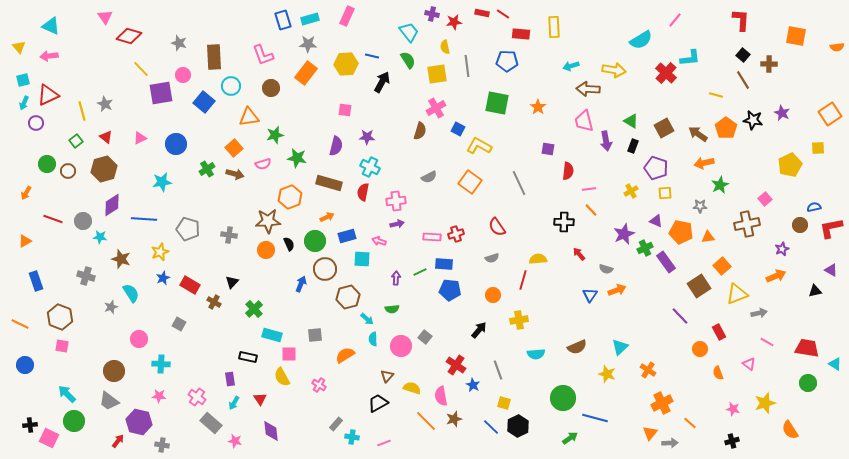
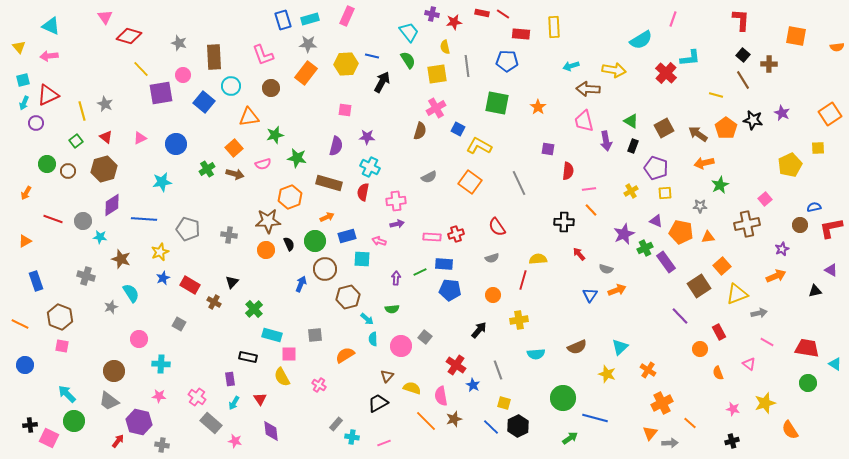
pink line at (675, 20): moved 2 px left, 1 px up; rotated 21 degrees counterclockwise
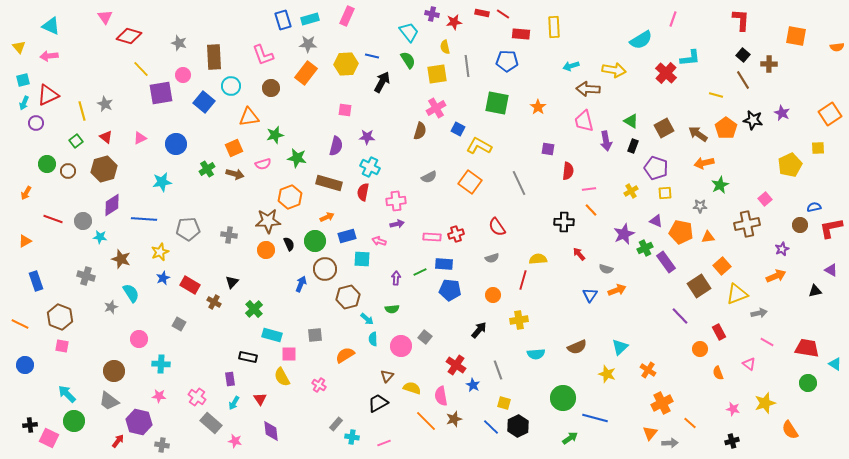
orange square at (234, 148): rotated 18 degrees clockwise
gray pentagon at (188, 229): rotated 20 degrees counterclockwise
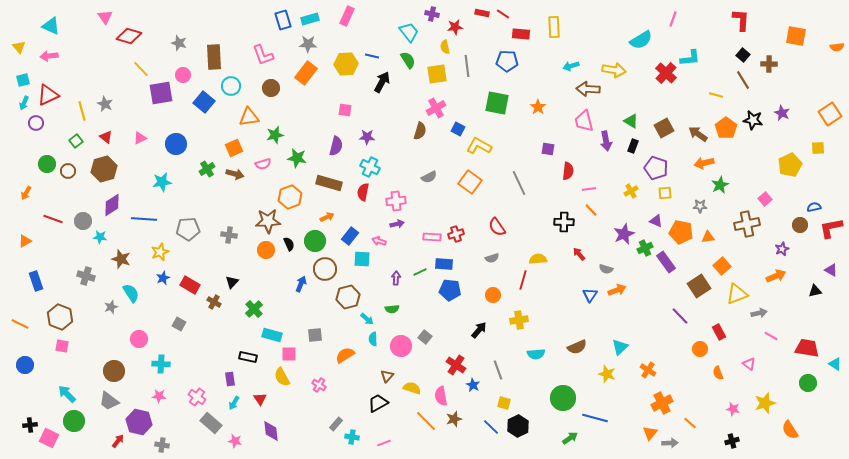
red star at (454, 22): moved 1 px right, 5 px down
blue rectangle at (347, 236): moved 3 px right; rotated 36 degrees counterclockwise
pink line at (767, 342): moved 4 px right, 6 px up
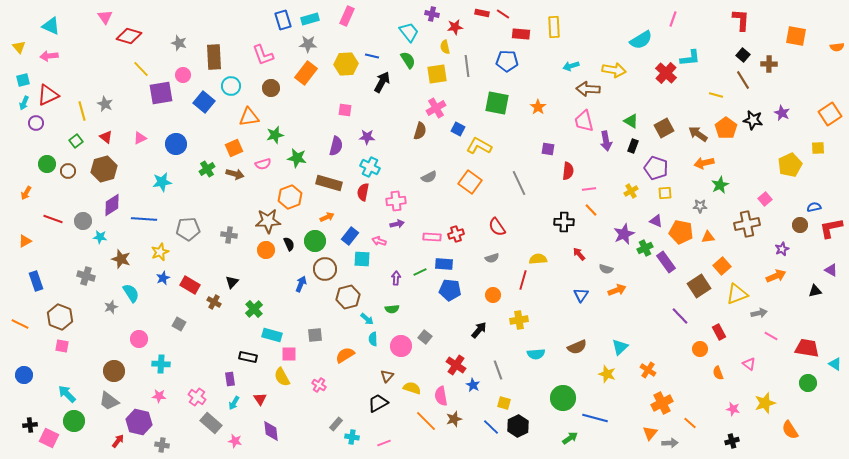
blue triangle at (590, 295): moved 9 px left
blue circle at (25, 365): moved 1 px left, 10 px down
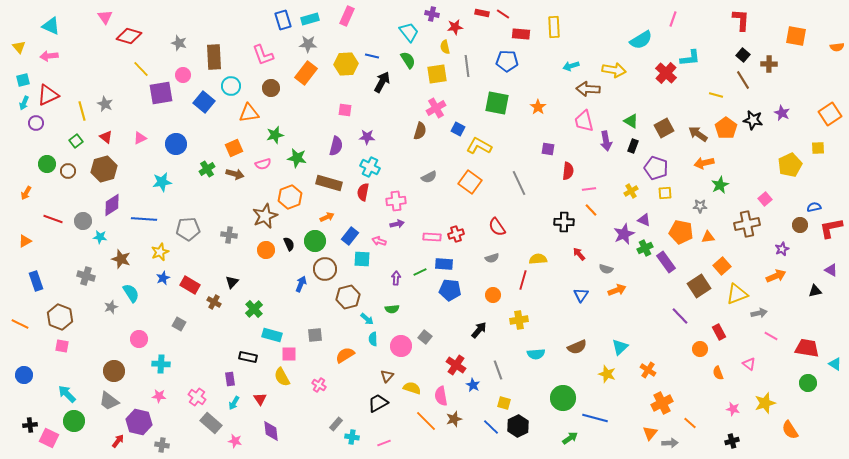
orange triangle at (249, 117): moved 4 px up
brown star at (268, 221): moved 3 px left, 5 px up; rotated 20 degrees counterclockwise
purple triangle at (656, 221): moved 12 px left, 1 px up
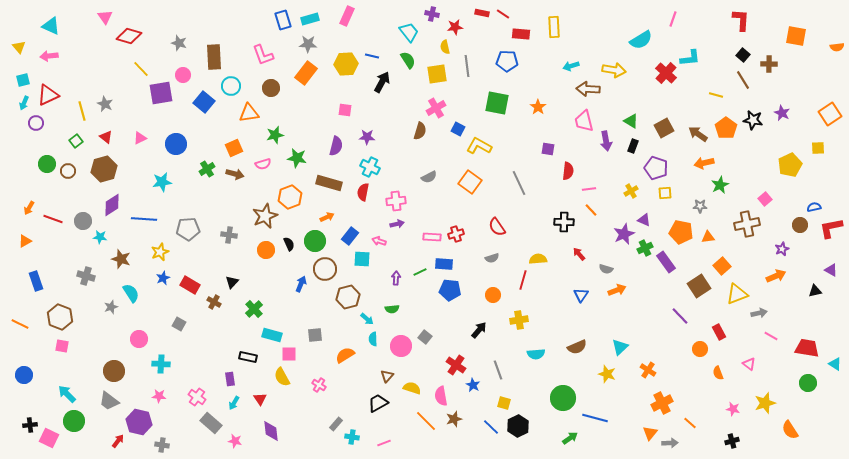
orange arrow at (26, 193): moved 3 px right, 15 px down
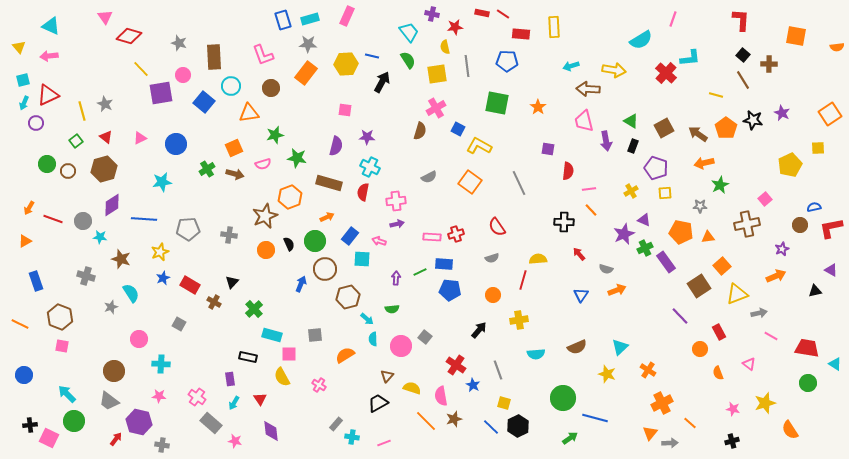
red arrow at (118, 441): moved 2 px left, 2 px up
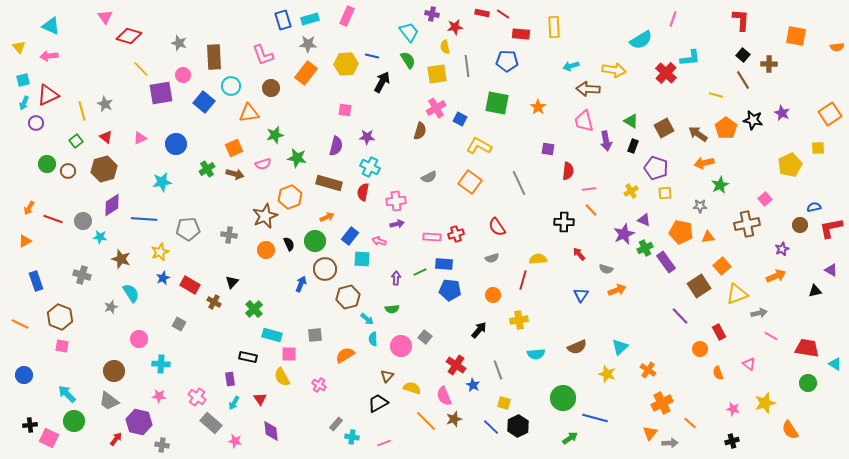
blue square at (458, 129): moved 2 px right, 10 px up
gray cross at (86, 276): moved 4 px left, 1 px up
pink semicircle at (441, 396): moved 3 px right; rotated 12 degrees counterclockwise
